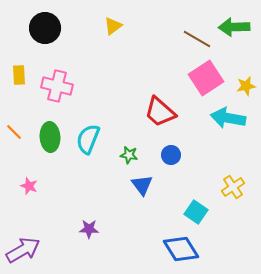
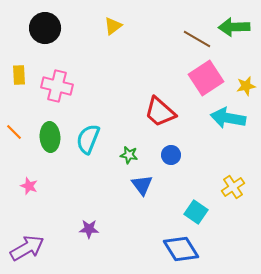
purple arrow: moved 4 px right, 2 px up
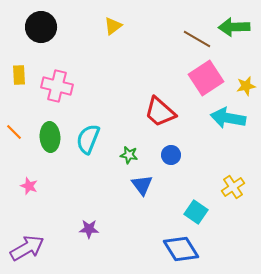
black circle: moved 4 px left, 1 px up
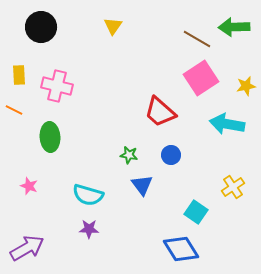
yellow triangle: rotated 18 degrees counterclockwise
pink square: moved 5 px left
cyan arrow: moved 1 px left, 6 px down
orange line: moved 22 px up; rotated 18 degrees counterclockwise
cyan semicircle: moved 56 px down; rotated 96 degrees counterclockwise
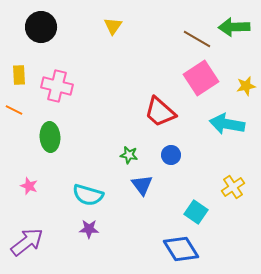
purple arrow: moved 6 px up; rotated 8 degrees counterclockwise
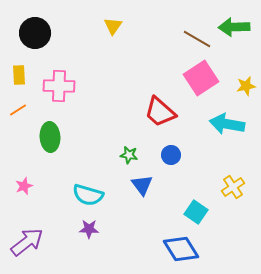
black circle: moved 6 px left, 6 px down
pink cross: moved 2 px right; rotated 12 degrees counterclockwise
orange line: moved 4 px right; rotated 60 degrees counterclockwise
pink star: moved 5 px left; rotated 30 degrees clockwise
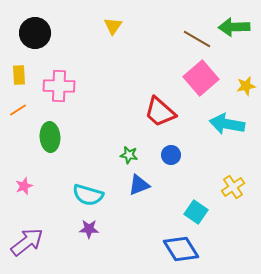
pink square: rotated 8 degrees counterclockwise
blue triangle: moved 3 px left; rotated 45 degrees clockwise
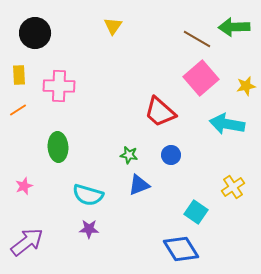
green ellipse: moved 8 px right, 10 px down
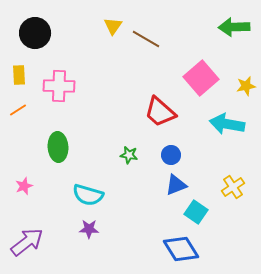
brown line: moved 51 px left
blue triangle: moved 37 px right
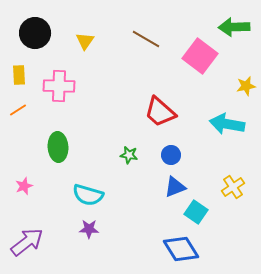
yellow triangle: moved 28 px left, 15 px down
pink square: moved 1 px left, 22 px up; rotated 12 degrees counterclockwise
blue triangle: moved 1 px left, 2 px down
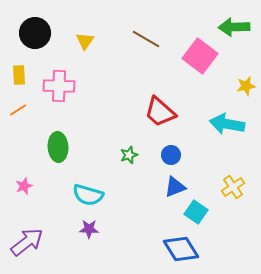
green star: rotated 30 degrees counterclockwise
